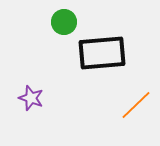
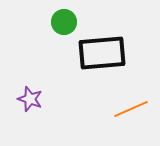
purple star: moved 1 px left, 1 px down
orange line: moved 5 px left, 4 px down; rotated 20 degrees clockwise
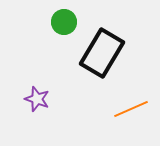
black rectangle: rotated 54 degrees counterclockwise
purple star: moved 7 px right
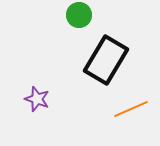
green circle: moved 15 px right, 7 px up
black rectangle: moved 4 px right, 7 px down
